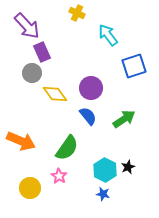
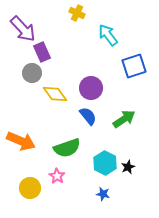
purple arrow: moved 4 px left, 3 px down
green semicircle: rotated 36 degrees clockwise
cyan hexagon: moved 7 px up
pink star: moved 2 px left
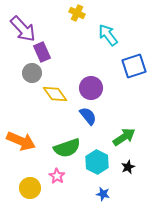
green arrow: moved 18 px down
cyan hexagon: moved 8 px left, 1 px up
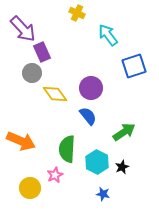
green arrow: moved 5 px up
green semicircle: moved 1 px down; rotated 112 degrees clockwise
black star: moved 6 px left
pink star: moved 2 px left, 1 px up; rotated 14 degrees clockwise
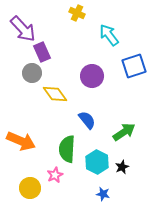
cyan arrow: moved 1 px right
purple circle: moved 1 px right, 12 px up
blue semicircle: moved 1 px left, 4 px down
